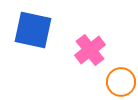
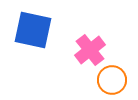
orange circle: moved 9 px left, 2 px up
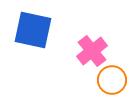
pink cross: moved 2 px right, 1 px down
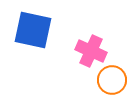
pink cross: moved 1 px left; rotated 28 degrees counterclockwise
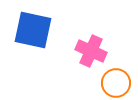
orange circle: moved 4 px right, 3 px down
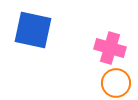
pink cross: moved 19 px right, 3 px up; rotated 8 degrees counterclockwise
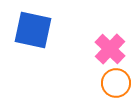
pink cross: moved 1 px down; rotated 28 degrees clockwise
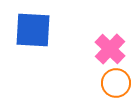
blue square: rotated 9 degrees counterclockwise
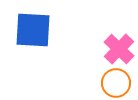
pink cross: moved 9 px right
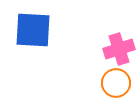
pink cross: rotated 28 degrees clockwise
